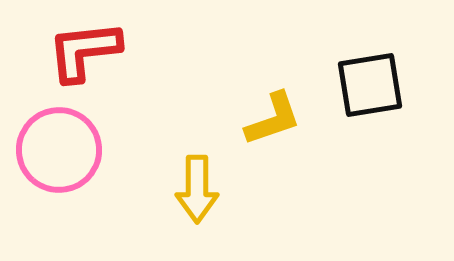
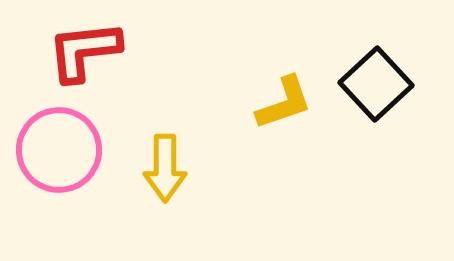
black square: moved 6 px right, 1 px up; rotated 34 degrees counterclockwise
yellow L-shape: moved 11 px right, 16 px up
yellow arrow: moved 32 px left, 21 px up
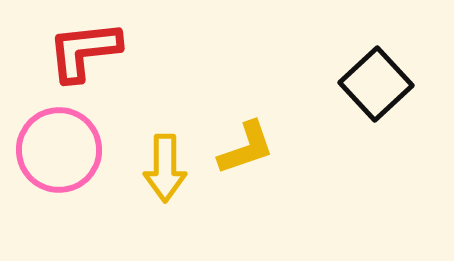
yellow L-shape: moved 38 px left, 45 px down
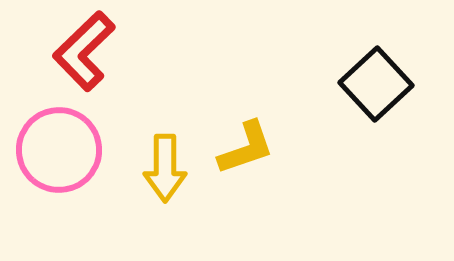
red L-shape: rotated 38 degrees counterclockwise
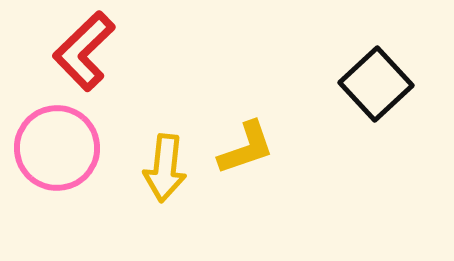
pink circle: moved 2 px left, 2 px up
yellow arrow: rotated 6 degrees clockwise
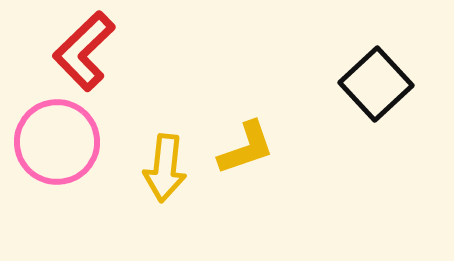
pink circle: moved 6 px up
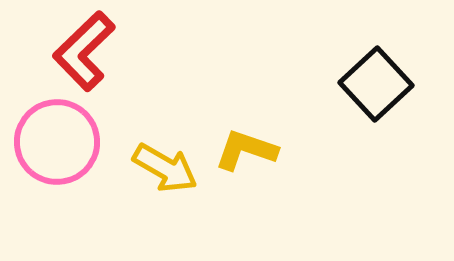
yellow L-shape: moved 2 px down; rotated 142 degrees counterclockwise
yellow arrow: rotated 66 degrees counterclockwise
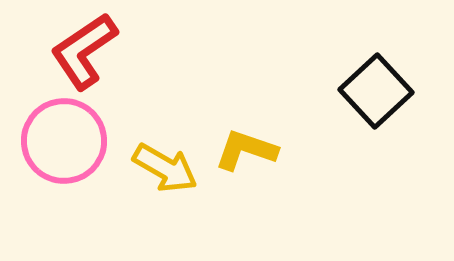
red L-shape: rotated 10 degrees clockwise
black square: moved 7 px down
pink circle: moved 7 px right, 1 px up
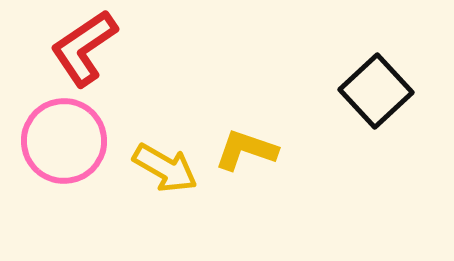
red L-shape: moved 3 px up
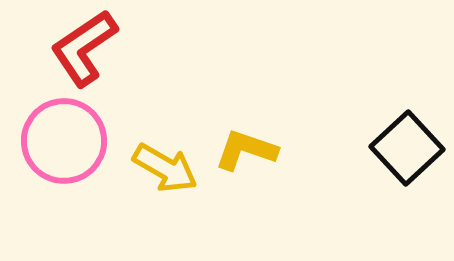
black square: moved 31 px right, 57 px down
